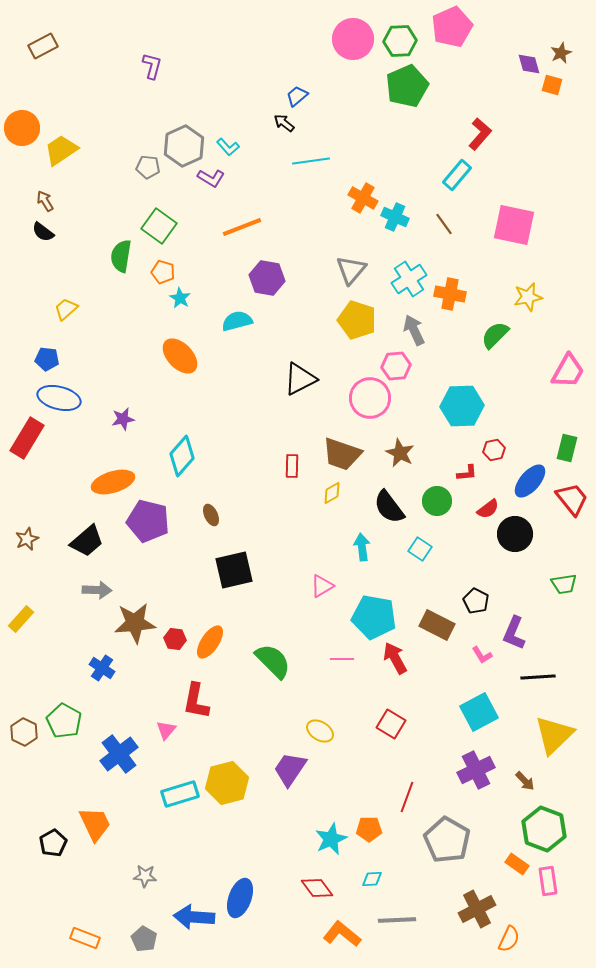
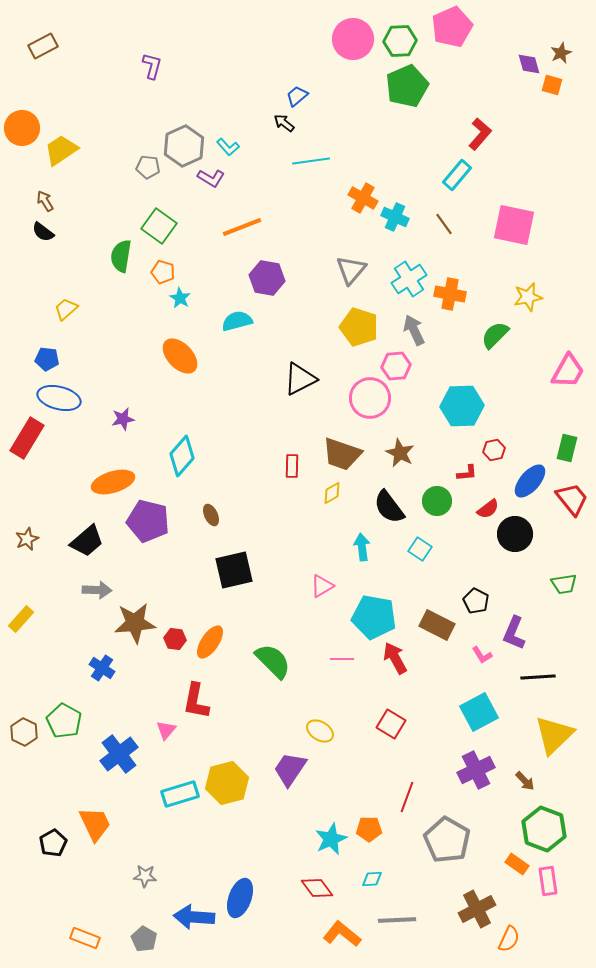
yellow pentagon at (357, 320): moved 2 px right, 7 px down
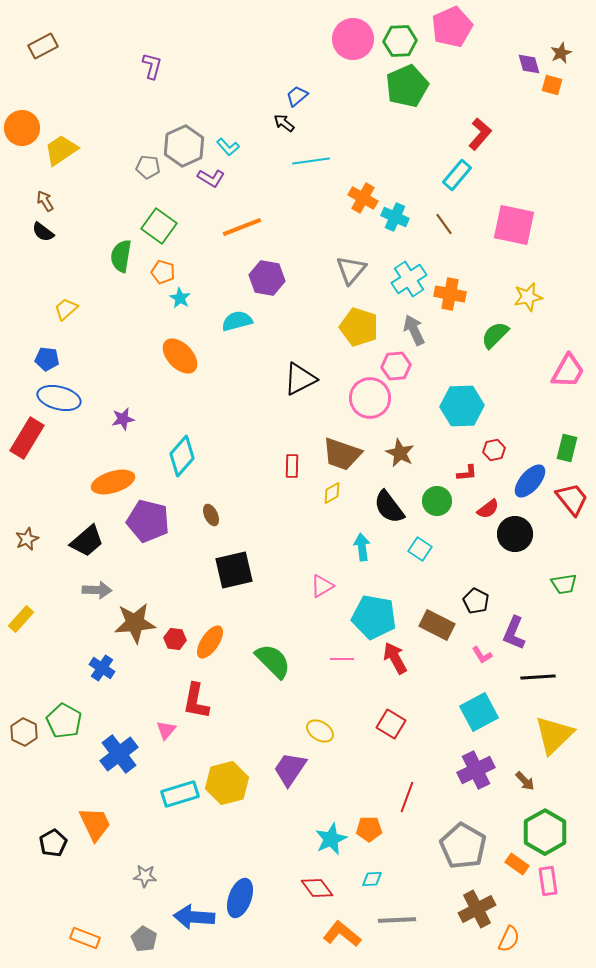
green hexagon at (544, 829): moved 1 px right, 3 px down; rotated 9 degrees clockwise
gray pentagon at (447, 840): moved 16 px right, 6 px down
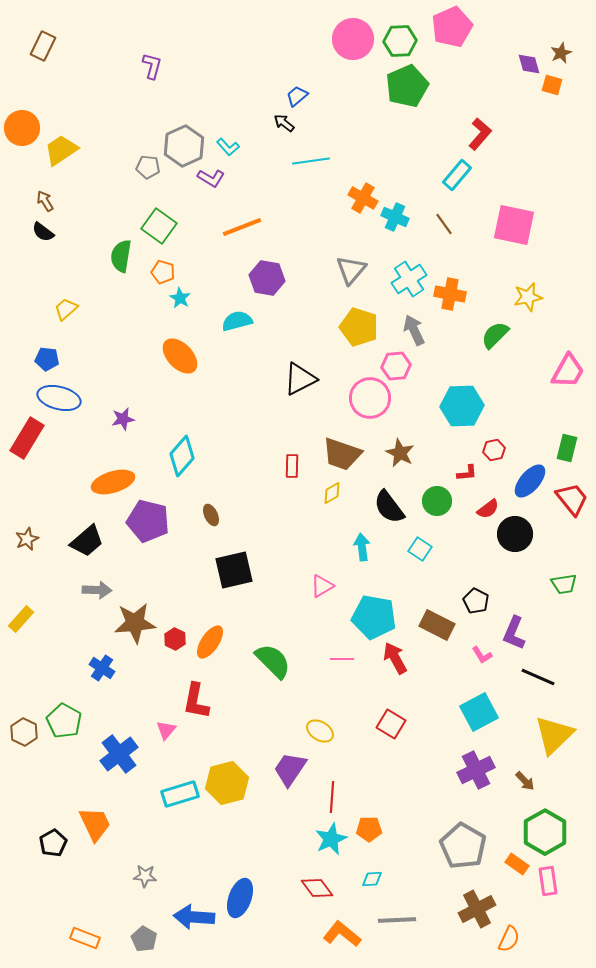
brown rectangle at (43, 46): rotated 36 degrees counterclockwise
red hexagon at (175, 639): rotated 20 degrees clockwise
black line at (538, 677): rotated 28 degrees clockwise
red line at (407, 797): moved 75 px left; rotated 16 degrees counterclockwise
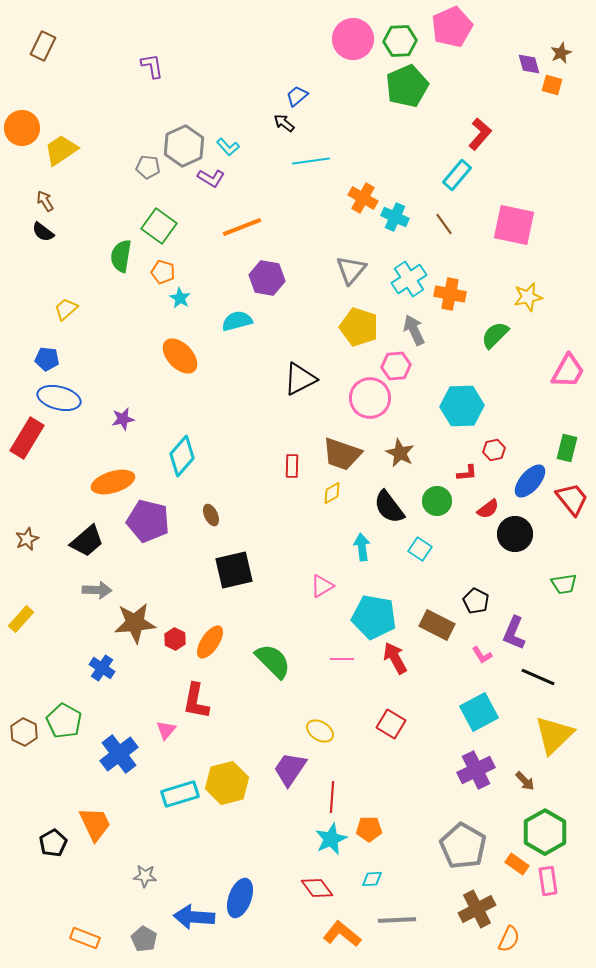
purple L-shape at (152, 66): rotated 24 degrees counterclockwise
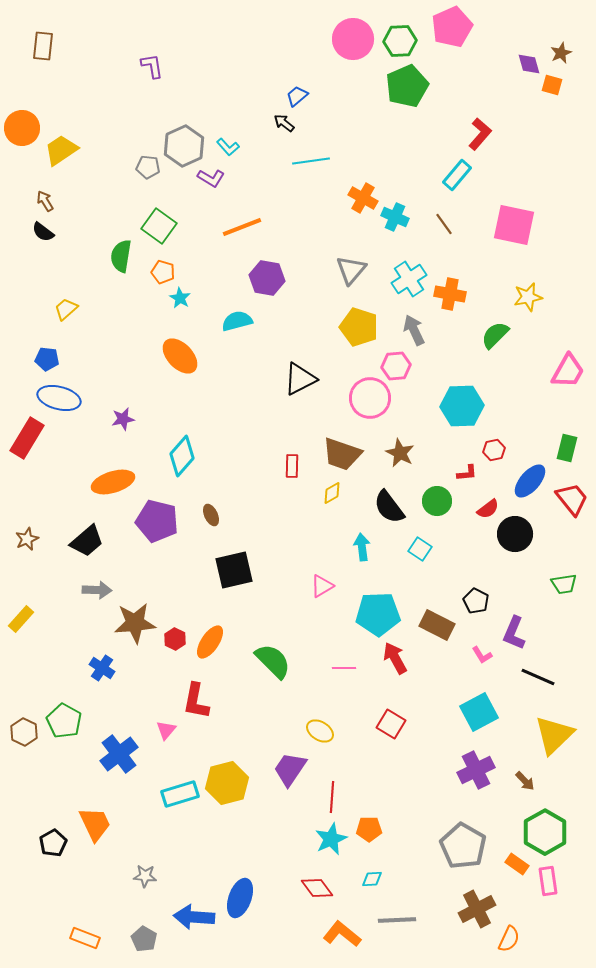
brown rectangle at (43, 46): rotated 20 degrees counterclockwise
purple pentagon at (148, 521): moved 9 px right
cyan pentagon at (374, 617): moved 4 px right, 3 px up; rotated 12 degrees counterclockwise
pink line at (342, 659): moved 2 px right, 9 px down
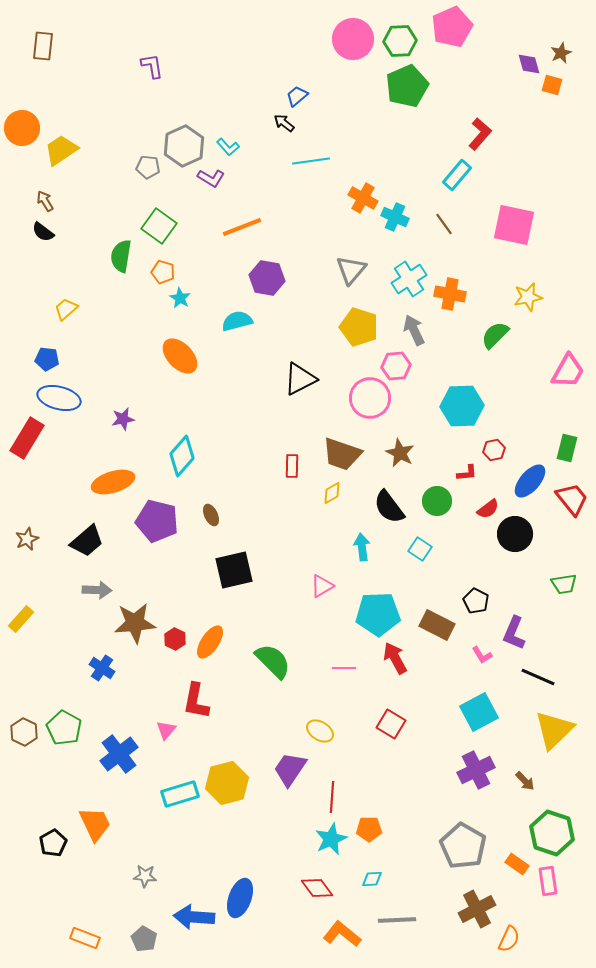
green pentagon at (64, 721): moved 7 px down
yellow triangle at (554, 735): moved 5 px up
green hexagon at (545, 832): moved 7 px right, 1 px down; rotated 12 degrees counterclockwise
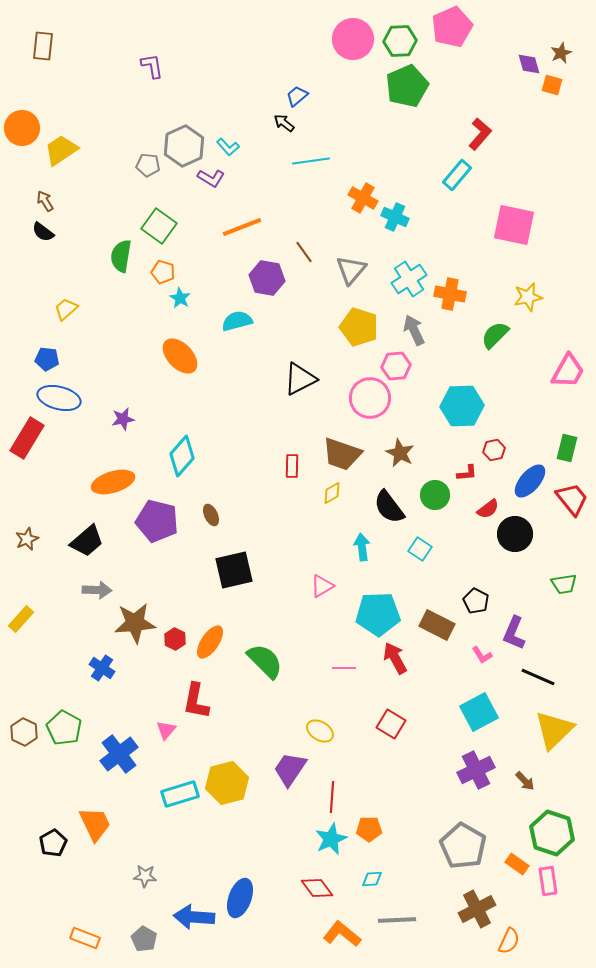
gray pentagon at (148, 167): moved 2 px up
brown line at (444, 224): moved 140 px left, 28 px down
green circle at (437, 501): moved 2 px left, 6 px up
green semicircle at (273, 661): moved 8 px left
orange semicircle at (509, 939): moved 2 px down
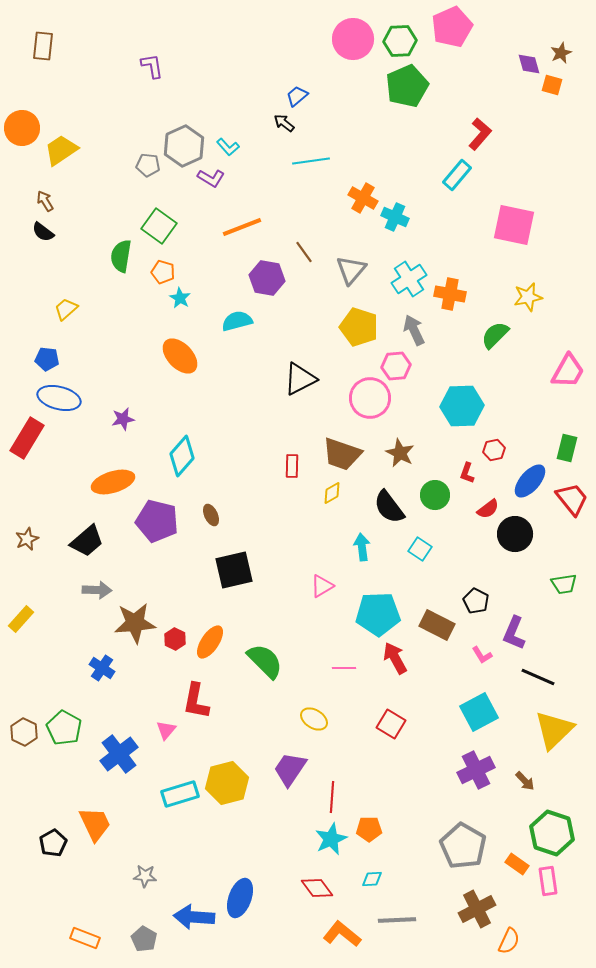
red L-shape at (467, 473): rotated 115 degrees clockwise
yellow ellipse at (320, 731): moved 6 px left, 12 px up
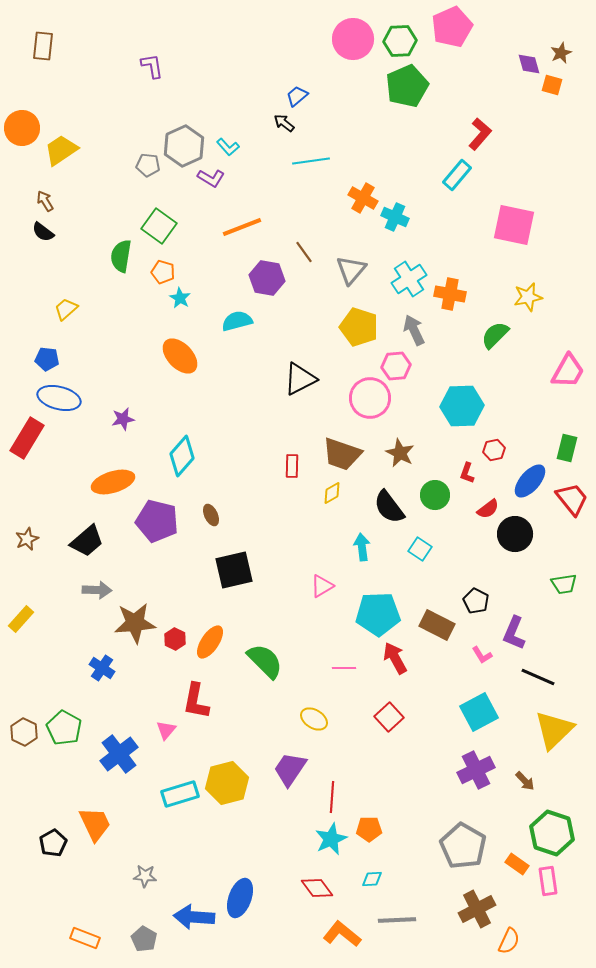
red square at (391, 724): moved 2 px left, 7 px up; rotated 16 degrees clockwise
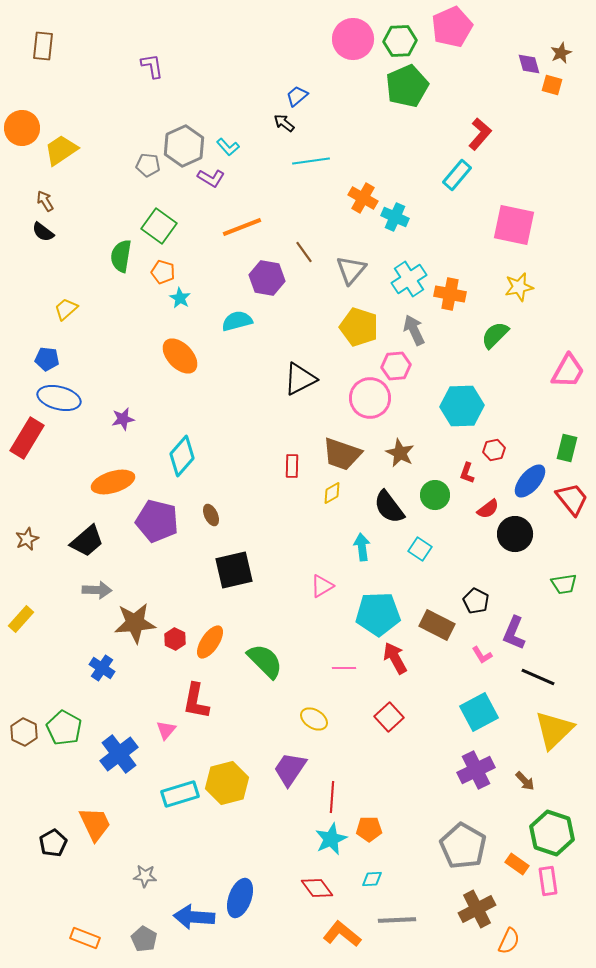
yellow star at (528, 297): moved 9 px left, 10 px up
